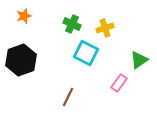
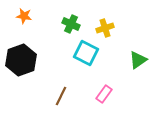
orange star: rotated 28 degrees clockwise
green cross: moved 1 px left
green triangle: moved 1 px left
pink rectangle: moved 15 px left, 11 px down
brown line: moved 7 px left, 1 px up
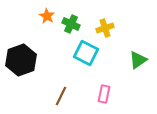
orange star: moved 23 px right; rotated 21 degrees clockwise
pink rectangle: rotated 24 degrees counterclockwise
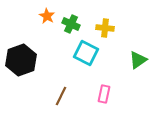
yellow cross: rotated 24 degrees clockwise
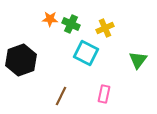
orange star: moved 3 px right, 3 px down; rotated 28 degrees counterclockwise
yellow cross: rotated 30 degrees counterclockwise
green triangle: rotated 18 degrees counterclockwise
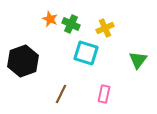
orange star: rotated 21 degrees clockwise
cyan square: rotated 10 degrees counterclockwise
black hexagon: moved 2 px right, 1 px down
brown line: moved 2 px up
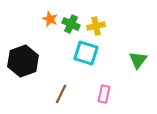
yellow cross: moved 9 px left, 2 px up; rotated 12 degrees clockwise
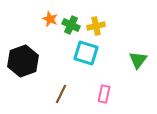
green cross: moved 1 px down
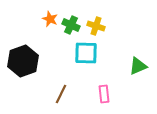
yellow cross: rotated 30 degrees clockwise
cyan square: rotated 15 degrees counterclockwise
green triangle: moved 6 px down; rotated 30 degrees clockwise
pink rectangle: rotated 18 degrees counterclockwise
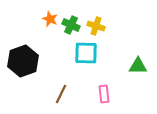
green triangle: rotated 24 degrees clockwise
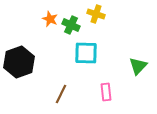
yellow cross: moved 12 px up
black hexagon: moved 4 px left, 1 px down
green triangle: rotated 48 degrees counterclockwise
pink rectangle: moved 2 px right, 2 px up
